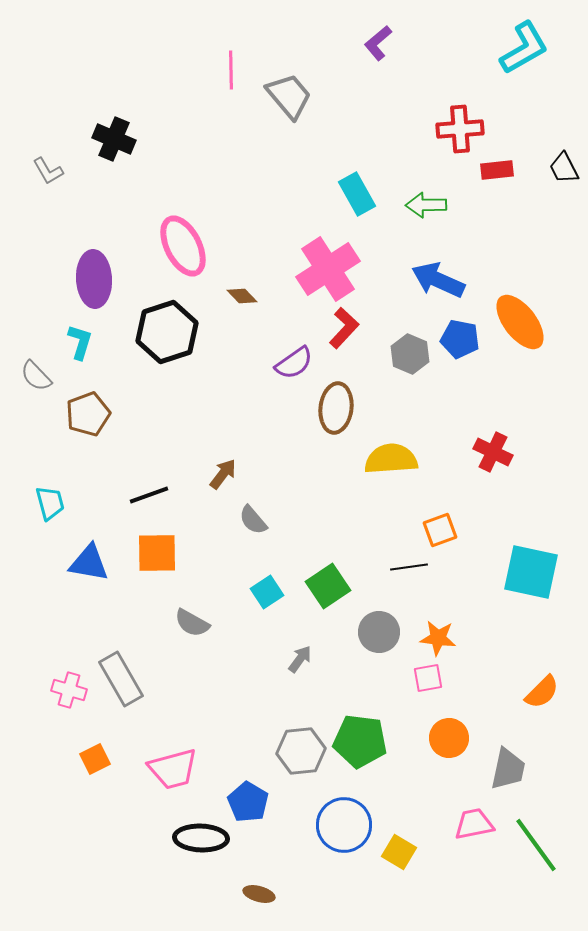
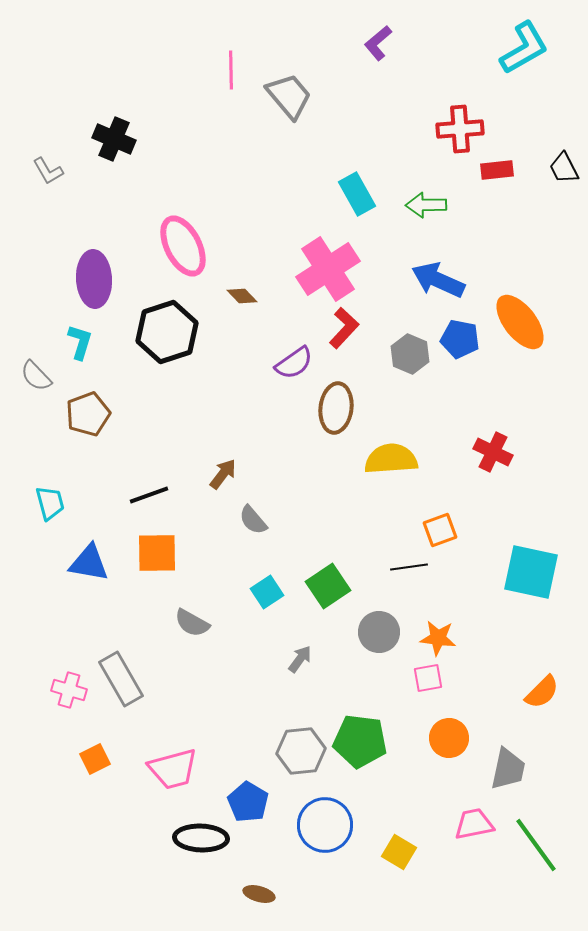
blue circle at (344, 825): moved 19 px left
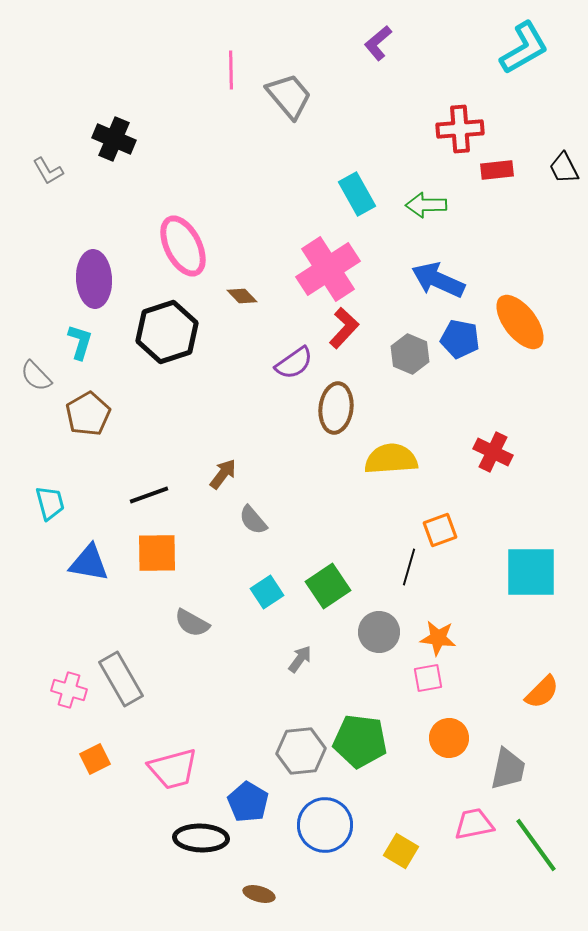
brown pentagon at (88, 414): rotated 9 degrees counterclockwise
black line at (409, 567): rotated 66 degrees counterclockwise
cyan square at (531, 572): rotated 12 degrees counterclockwise
yellow square at (399, 852): moved 2 px right, 1 px up
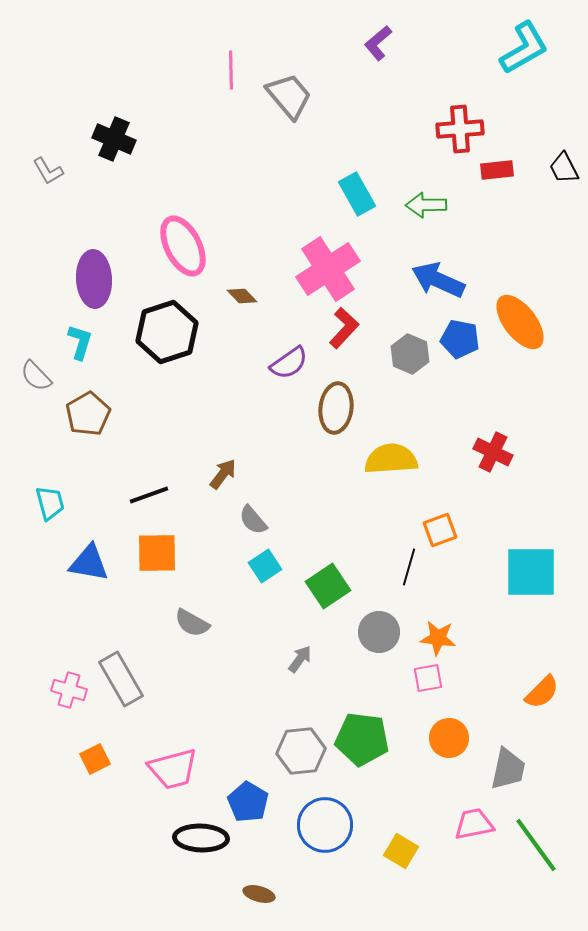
purple semicircle at (294, 363): moved 5 px left
cyan square at (267, 592): moved 2 px left, 26 px up
green pentagon at (360, 741): moved 2 px right, 2 px up
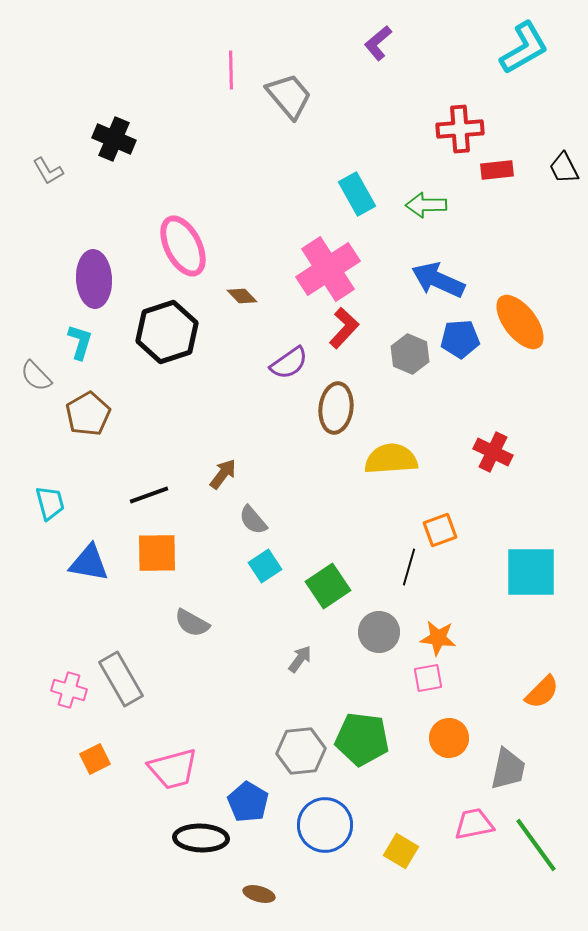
blue pentagon at (460, 339): rotated 15 degrees counterclockwise
